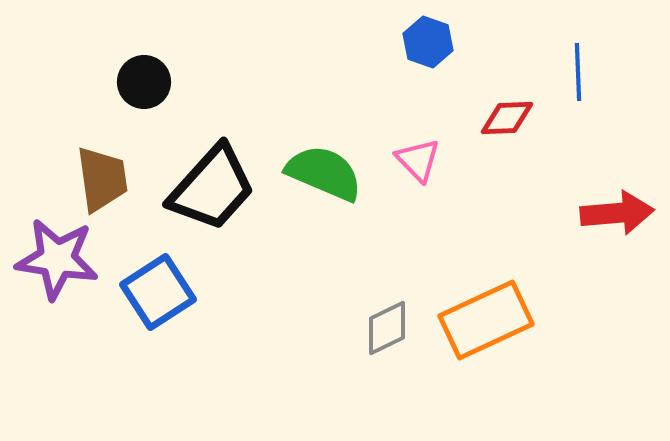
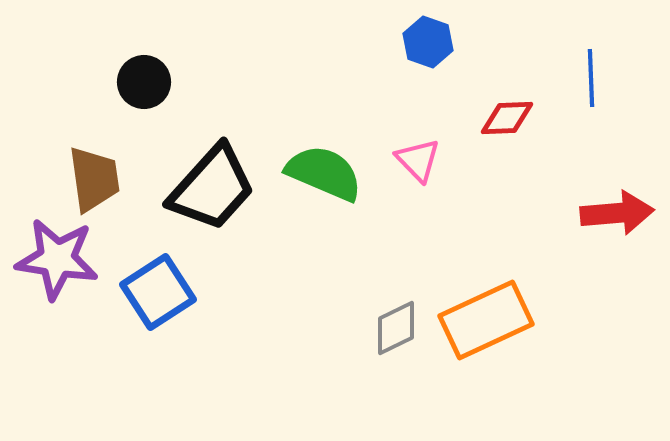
blue line: moved 13 px right, 6 px down
brown trapezoid: moved 8 px left
gray diamond: moved 9 px right
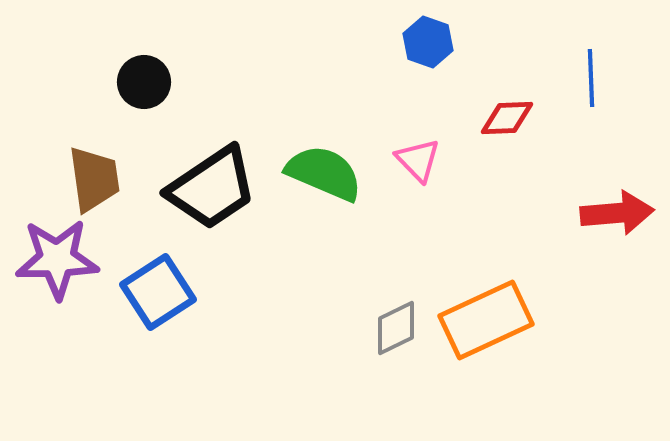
black trapezoid: rotated 14 degrees clockwise
purple star: rotated 10 degrees counterclockwise
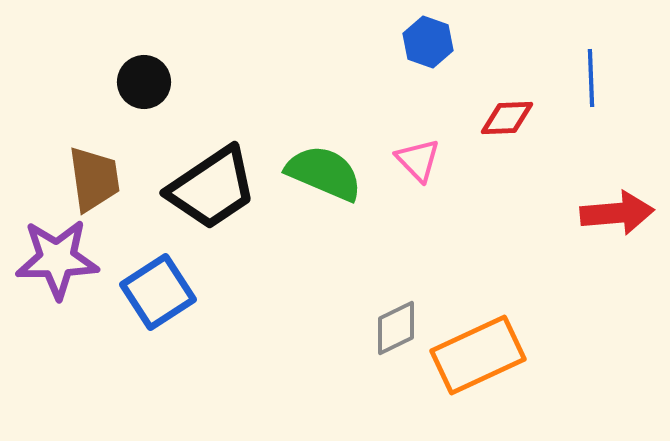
orange rectangle: moved 8 px left, 35 px down
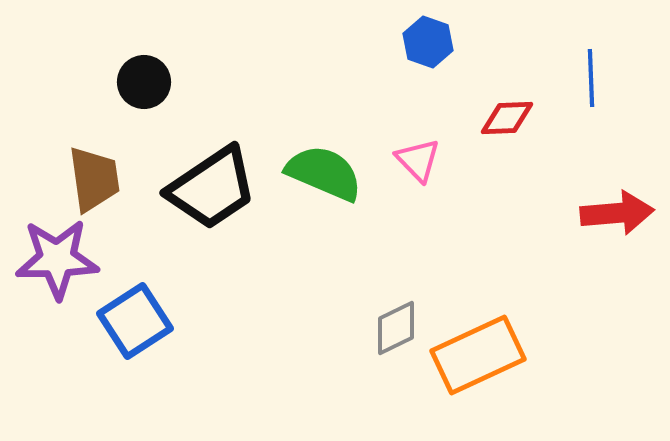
blue square: moved 23 px left, 29 px down
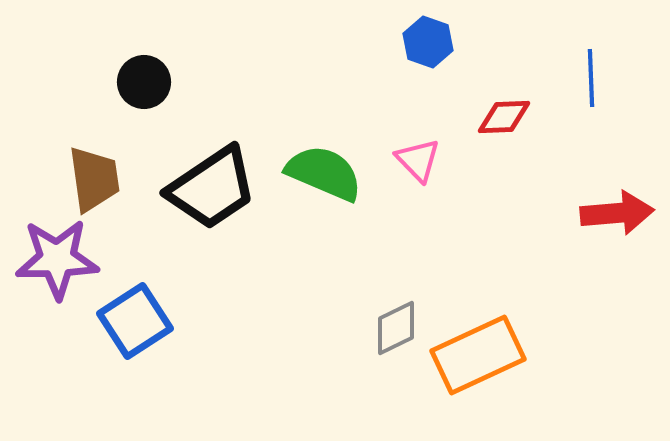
red diamond: moved 3 px left, 1 px up
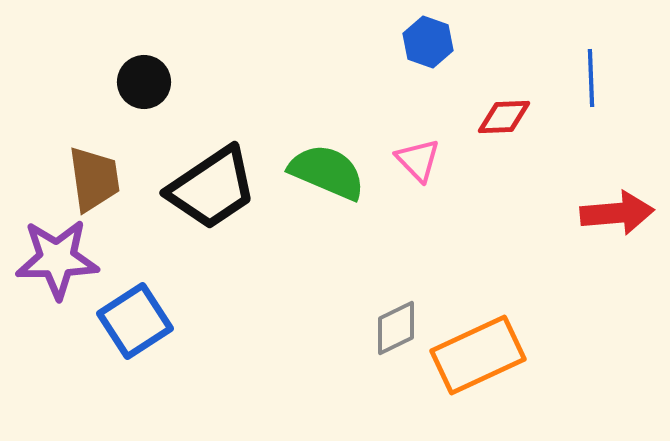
green semicircle: moved 3 px right, 1 px up
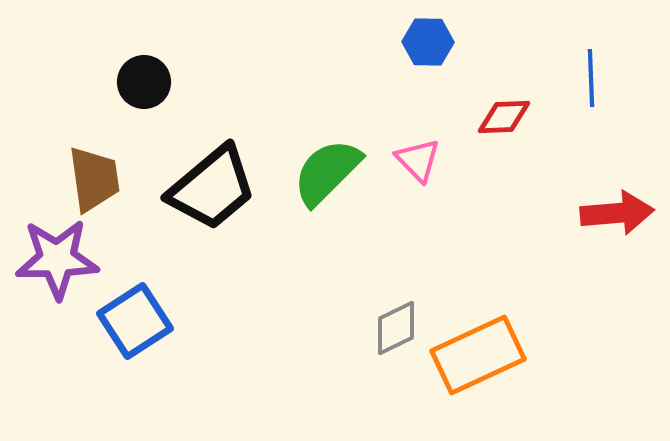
blue hexagon: rotated 18 degrees counterclockwise
green semicircle: rotated 68 degrees counterclockwise
black trapezoid: rotated 6 degrees counterclockwise
